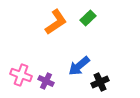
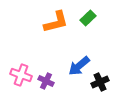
orange L-shape: rotated 20 degrees clockwise
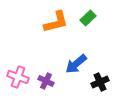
blue arrow: moved 3 px left, 2 px up
pink cross: moved 3 px left, 2 px down
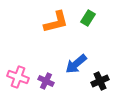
green rectangle: rotated 14 degrees counterclockwise
black cross: moved 1 px up
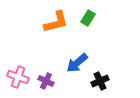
blue arrow: moved 1 px right, 1 px up
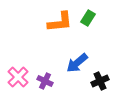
orange L-shape: moved 4 px right; rotated 8 degrees clockwise
pink cross: rotated 25 degrees clockwise
purple cross: moved 1 px left
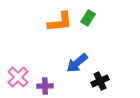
purple cross: moved 5 px down; rotated 28 degrees counterclockwise
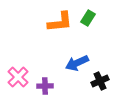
blue arrow: rotated 15 degrees clockwise
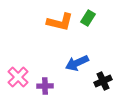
orange L-shape: rotated 20 degrees clockwise
black cross: moved 3 px right
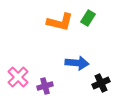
blue arrow: rotated 150 degrees counterclockwise
black cross: moved 2 px left, 2 px down
purple cross: rotated 14 degrees counterclockwise
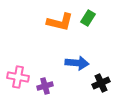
pink cross: rotated 35 degrees counterclockwise
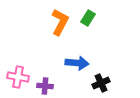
orange L-shape: rotated 76 degrees counterclockwise
purple cross: rotated 21 degrees clockwise
